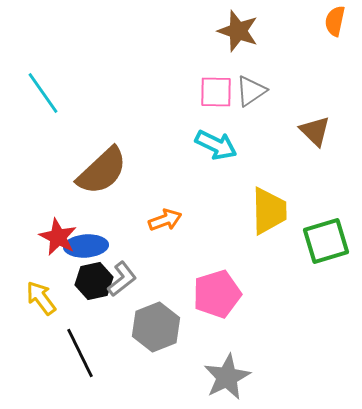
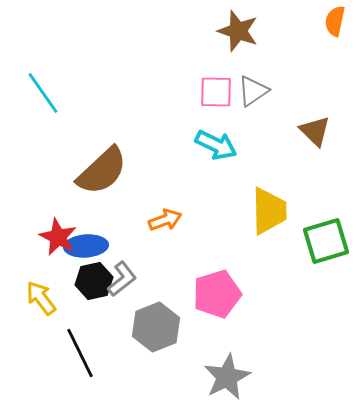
gray triangle: moved 2 px right
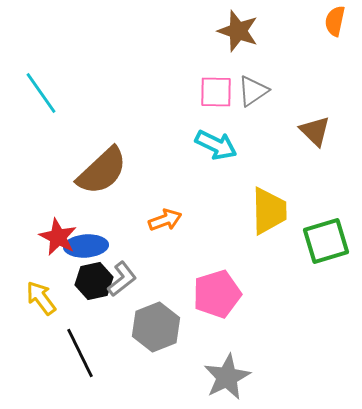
cyan line: moved 2 px left
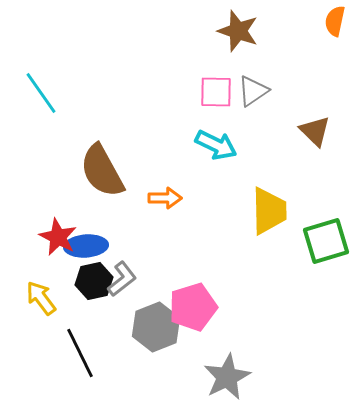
brown semicircle: rotated 104 degrees clockwise
orange arrow: moved 22 px up; rotated 20 degrees clockwise
pink pentagon: moved 24 px left, 13 px down
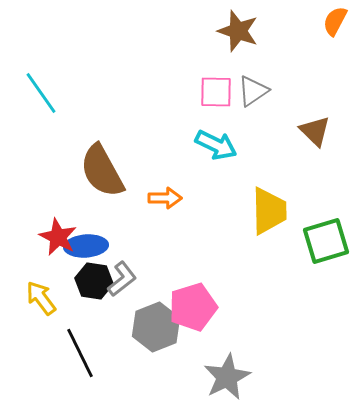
orange semicircle: rotated 16 degrees clockwise
black hexagon: rotated 21 degrees clockwise
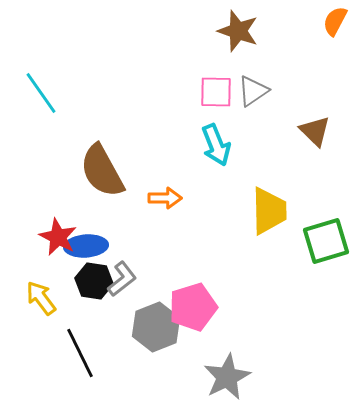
cyan arrow: rotated 42 degrees clockwise
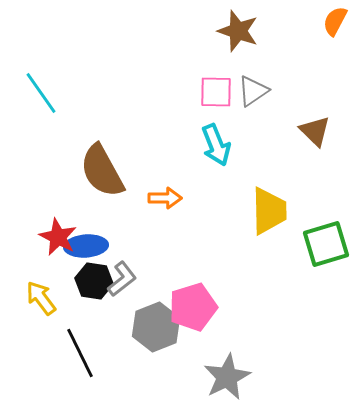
green square: moved 3 px down
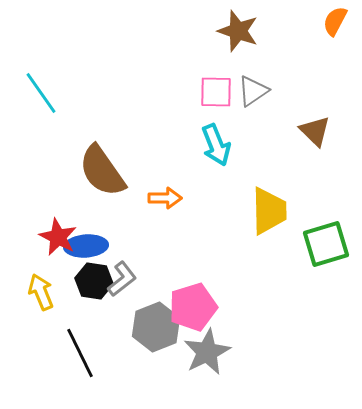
brown semicircle: rotated 6 degrees counterclockwise
yellow arrow: moved 6 px up; rotated 15 degrees clockwise
gray star: moved 20 px left, 25 px up
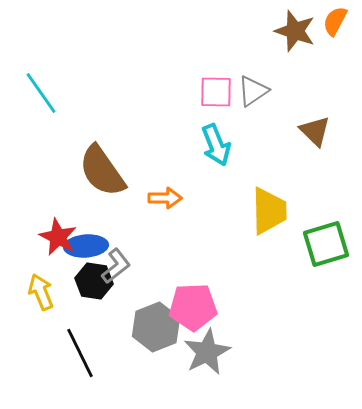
brown star: moved 57 px right
gray L-shape: moved 6 px left, 13 px up
pink pentagon: rotated 15 degrees clockwise
